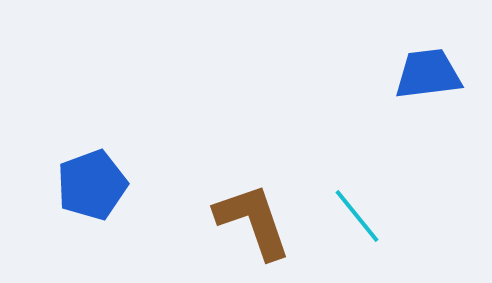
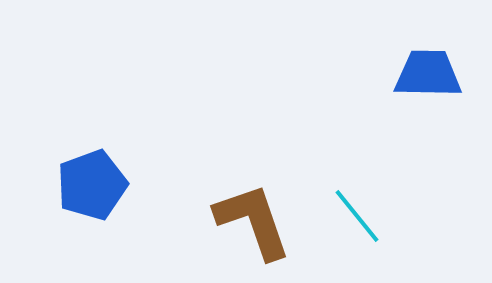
blue trapezoid: rotated 8 degrees clockwise
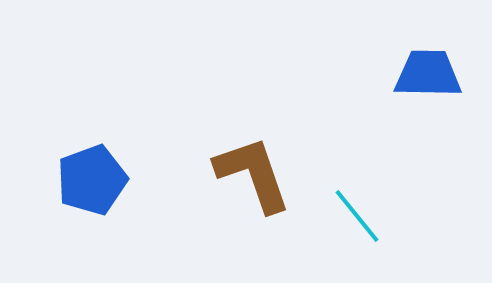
blue pentagon: moved 5 px up
brown L-shape: moved 47 px up
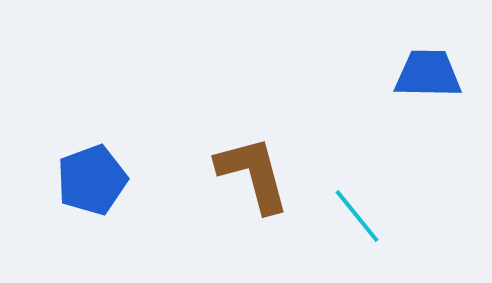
brown L-shape: rotated 4 degrees clockwise
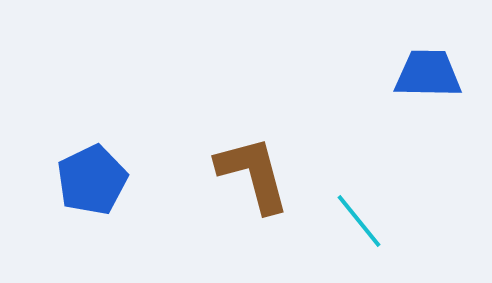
blue pentagon: rotated 6 degrees counterclockwise
cyan line: moved 2 px right, 5 px down
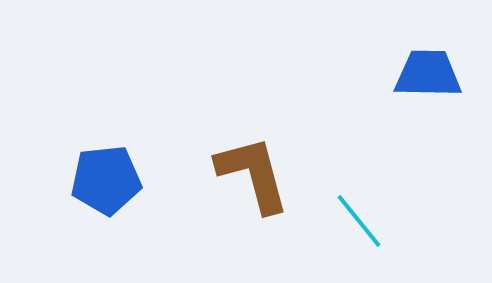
blue pentagon: moved 14 px right; rotated 20 degrees clockwise
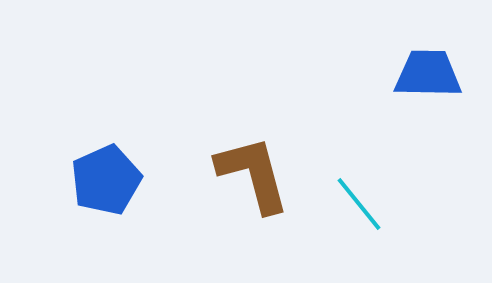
blue pentagon: rotated 18 degrees counterclockwise
cyan line: moved 17 px up
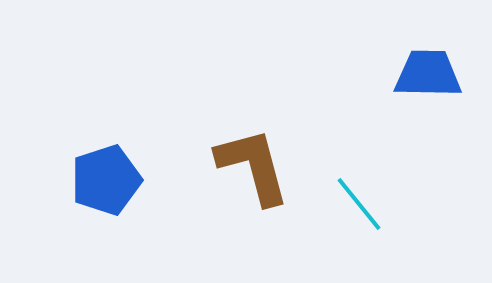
brown L-shape: moved 8 px up
blue pentagon: rotated 6 degrees clockwise
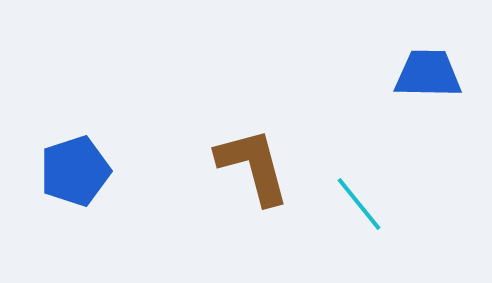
blue pentagon: moved 31 px left, 9 px up
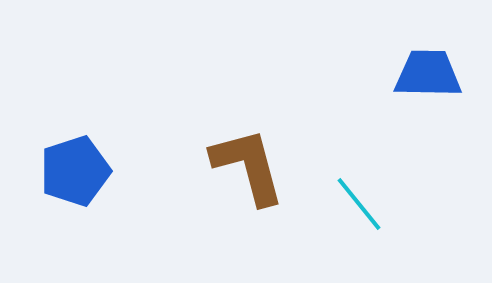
brown L-shape: moved 5 px left
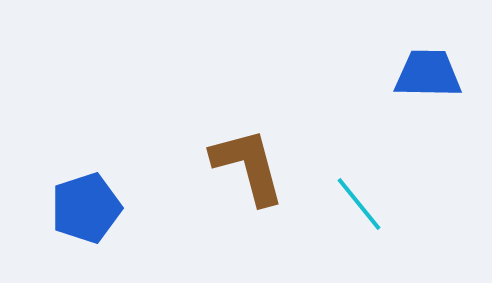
blue pentagon: moved 11 px right, 37 px down
